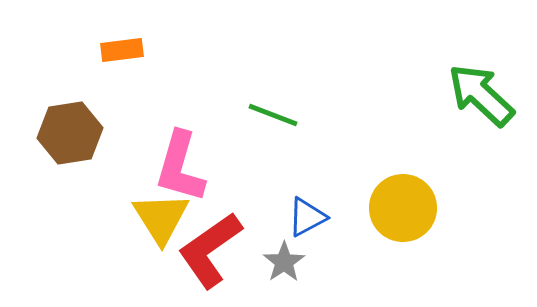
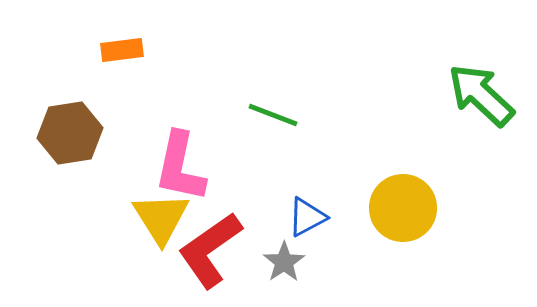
pink L-shape: rotated 4 degrees counterclockwise
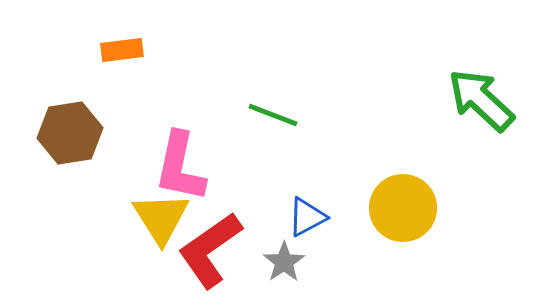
green arrow: moved 5 px down
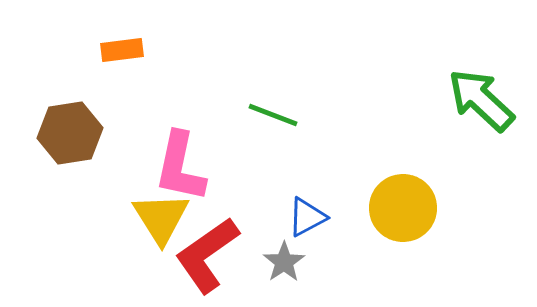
red L-shape: moved 3 px left, 5 px down
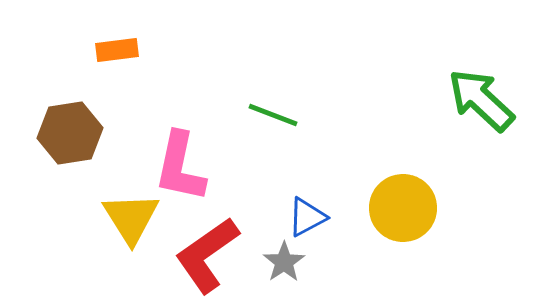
orange rectangle: moved 5 px left
yellow triangle: moved 30 px left
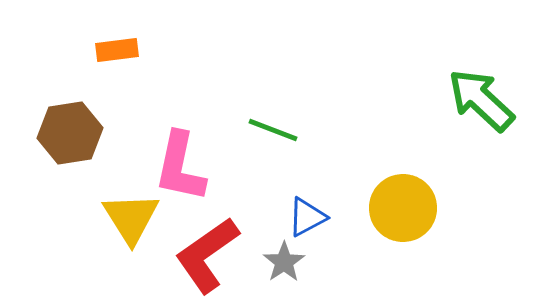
green line: moved 15 px down
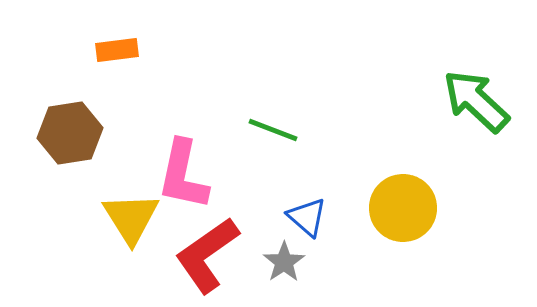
green arrow: moved 5 px left, 1 px down
pink L-shape: moved 3 px right, 8 px down
blue triangle: rotated 51 degrees counterclockwise
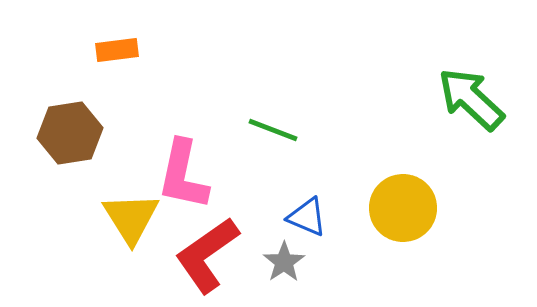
green arrow: moved 5 px left, 2 px up
blue triangle: rotated 18 degrees counterclockwise
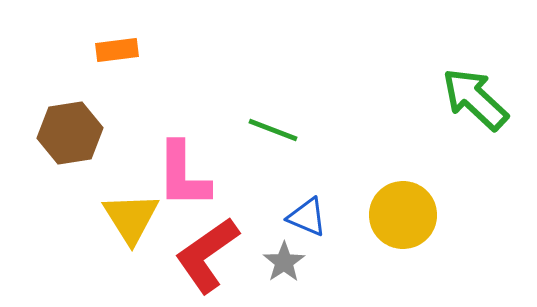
green arrow: moved 4 px right
pink L-shape: rotated 12 degrees counterclockwise
yellow circle: moved 7 px down
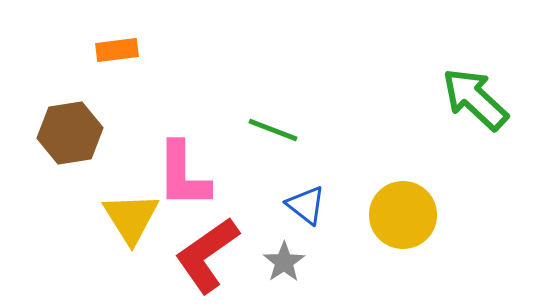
blue triangle: moved 1 px left, 12 px up; rotated 15 degrees clockwise
